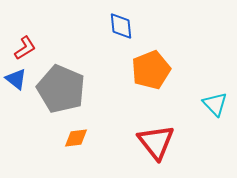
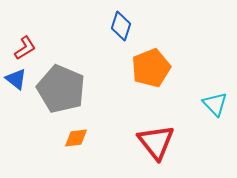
blue diamond: rotated 24 degrees clockwise
orange pentagon: moved 2 px up
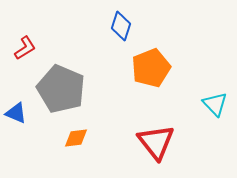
blue triangle: moved 34 px down; rotated 15 degrees counterclockwise
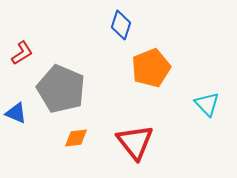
blue diamond: moved 1 px up
red L-shape: moved 3 px left, 5 px down
cyan triangle: moved 8 px left
red triangle: moved 21 px left
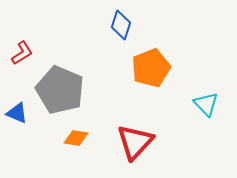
gray pentagon: moved 1 px left, 1 px down
cyan triangle: moved 1 px left
blue triangle: moved 1 px right
orange diamond: rotated 15 degrees clockwise
red triangle: rotated 21 degrees clockwise
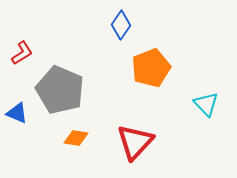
blue diamond: rotated 16 degrees clockwise
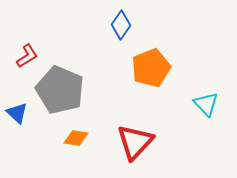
red L-shape: moved 5 px right, 3 px down
blue triangle: rotated 20 degrees clockwise
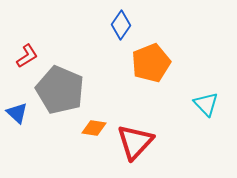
orange pentagon: moved 5 px up
orange diamond: moved 18 px right, 10 px up
